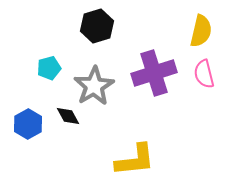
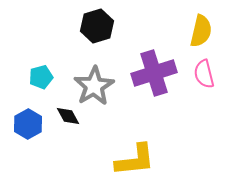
cyan pentagon: moved 8 px left, 9 px down
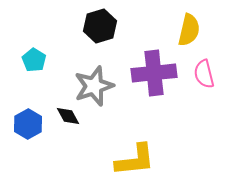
black hexagon: moved 3 px right
yellow semicircle: moved 12 px left, 1 px up
purple cross: rotated 12 degrees clockwise
cyan pentagon: moved 7 px left, 17 px up; rotated 25 degrees counterclockwise
gray star: rotated 12 degrees clockwise
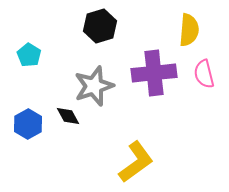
yellow semicircle: rotated 8 degrees counterclockwise
cyan pentagon: moved 5 px left, 5 px up
yellow L-shape: moved 1 px right, 2 px down; rotated 30 degrees counterclockwise
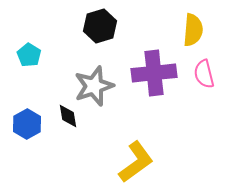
yellow semicircle: moved 4 px right
black diamond: rotated 20 degrees clockwise
blue hexagon: moved 1 px left
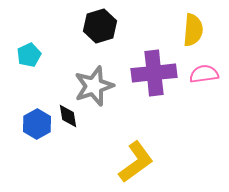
cyan pentagon: rotated 15 degrees clockwise
pink semicircle: rotated 96 degrees clockwise
blue hexagon: moved 10 px right
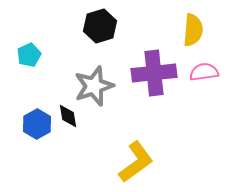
pink semicircle: moved 2 px up
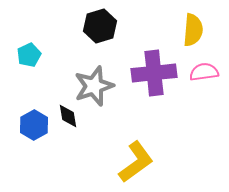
blue hexagon: moved 3 px left, 1 px down
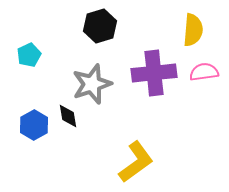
gray star: moved 2 px left, 2 px up
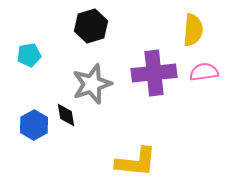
black hexagon: moved 9 px left
cyan pentagon: rotated 15 degrees clockwise
black diamond: moved 2 px left, 1 px up
yellow L-shape: rotated 42 degrees clockwise
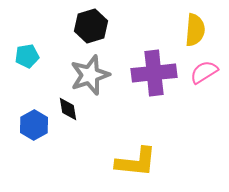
yellow semicircle: moved 2 px right
cyan pentagon: moved 2 px left, 1 px down
pink semicircle: rotated 24 degrees counterclockwise
gray star: moved 2 px left, 9 px up
black diamond: moved 2 px right, 6 px up
